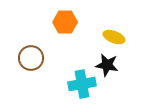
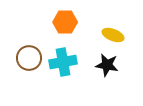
yellow ellipse: moved 1 px left, 2 px up
brown circle: moved 2 px left
cyan cross: moved 19 px left, 22 px up
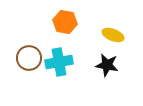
orange hexagon: rotated 10 degrees clockwise
cyan cross: moved 4 px left
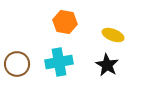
brown circle: moved 12 px left, 6 px down
black star: rotated 20 degrees clockwise
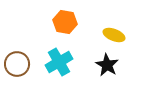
yellow ellipse: moved 1 px right
cyan cross: rotated 20 degrees counterclockwise
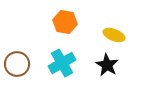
cyan cross: moved 3 px right, 1 px down
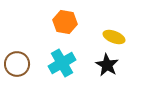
yellow ellipse: moved 2 px down
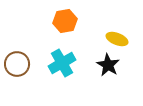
orange hexagon: moved 1 px up; rotated 20 degrees counterclockwise
yellow ellipse: moved 3 px right, 2 px down
black star: moved 1 px right
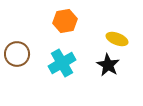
brown circle: moved 10 px up
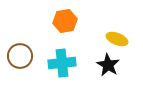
brown circle: moved 3 px right, 2 px down
cyan cross: rotated 24 degrees clockwise
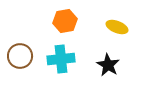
yellow ellipse: moved 12 px up
cyan cross: moved 1 px left, 4 px up
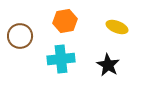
brown circle: moved 20 px up
